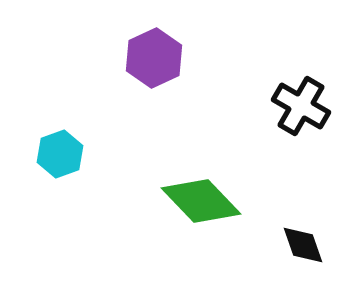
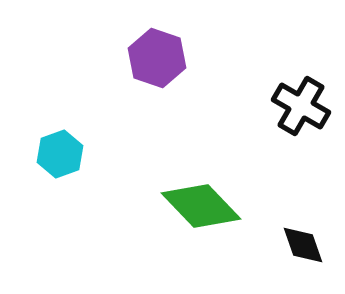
purple hexagon: moved 3 px right; rotated 16 degrees counterclockwise
green diamond: moved 5 px down
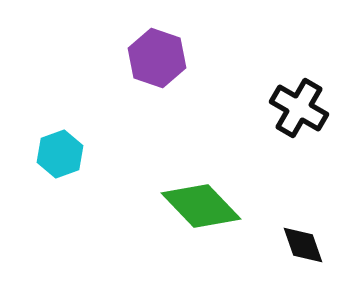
black cross: moved 2 px left, 2 px down
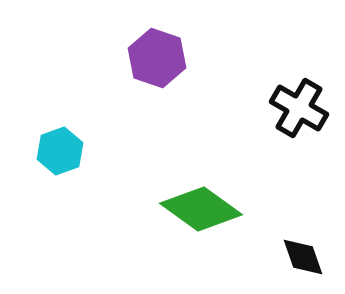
cyan hexagon: moved 3 px up
green diamond: moved 3 px down; rotated 10 degrees counterclockwise
black diamond: moved 12 px down
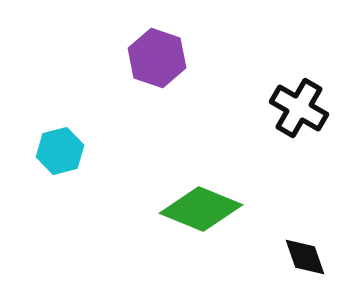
cyan hexagon: rotated 6 degrees clockwise
green diamond: rotated 14 degrees counterclockwise
black diamond: moved 2 px right
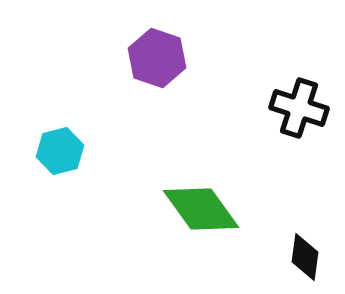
black cross: rotated 12 degrees counterclockwise
green diamond: rotated 32 degrees clockwise
black diamond: rotated 27 degrees clockwise
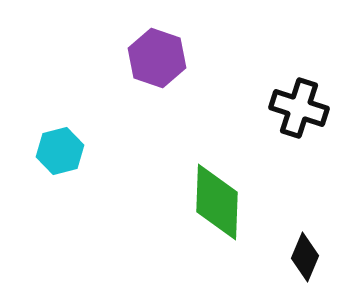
green diamond: moved 16 px right, 7 px up; rotated 38 degrees clockwise
black diamond: rotated 15 degrees clockwise
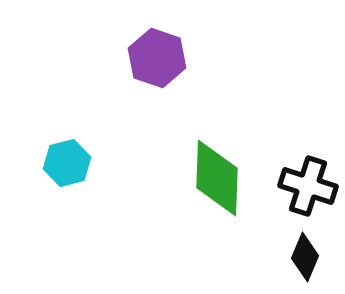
black cross: moved 9 px right, 78 px down
cyan hexagon: moved 7 px right, 12 px down
green diamond: moved 24 px up
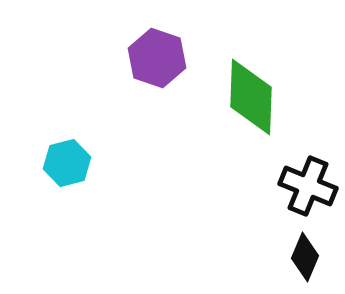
green diamond: moved 34 px right, 81 px up
black cross: rotated 4 degrees clockwise
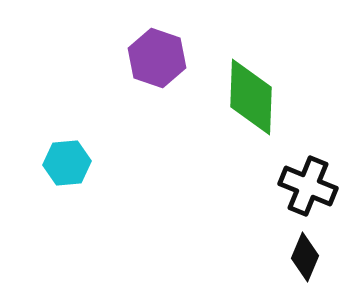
cyan hexagon: rotated 9 degrees clockwise
